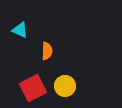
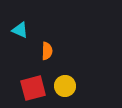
red square: rotated 12 degrees clockwise
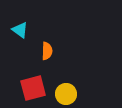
cyan triangle: rotated 12 degrees clockwise
yellow circle: moved 1 px right, 8 px down
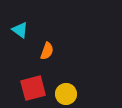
orange semicircle: rotated 18 degrees clockwise
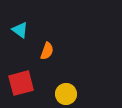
red square: moved 12 px left, 5 px up
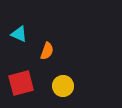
cyan triangle: moved 1 px left, 4 px down; rotated 12 degrees counterclockwise
yellow circle: moved 3 px left, 8 px up
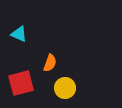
orange semicircle: moved 3 px right, 12 px down
yellow circle: moved 2 px right, 2 px down
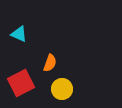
red square: rotated 12 degrees counterclockwise
yellow circle: moved 3 px left, 1 px down
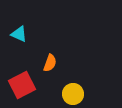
red square: moved 1 px right, 2 px down
yellow circle: moved 11 px right, 5 px down
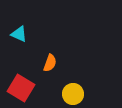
red square: moved 1 px left, 3 px down; rotated 32 degrees counterclockwise
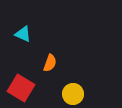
cyan triangle: moved 4 px right
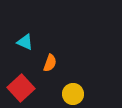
cyan triangle: moved 2 px right, 8 px down
red square: rotated 16 degrees clockwise
